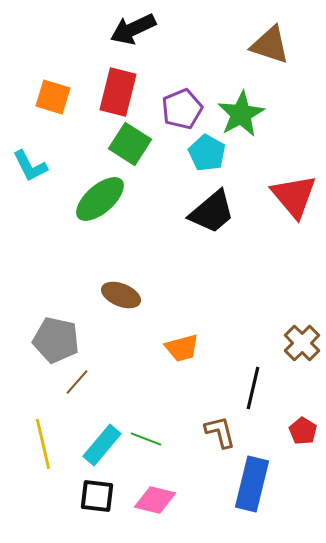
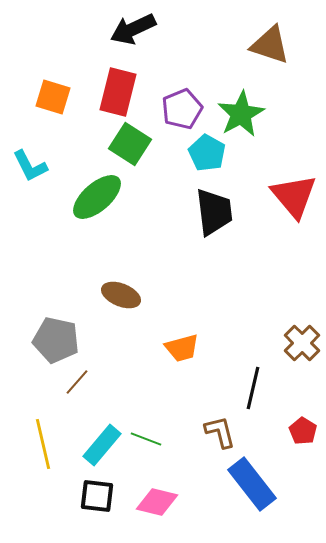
green ellipse: moved 3 px left, 2 px up
black trapezoid: moved 2 px right; rotated 57 degrees counterclockwise
blue rectangle: rotated 52 degrees counterclockwise
pink diamond: moved 2 px right, 2 px down
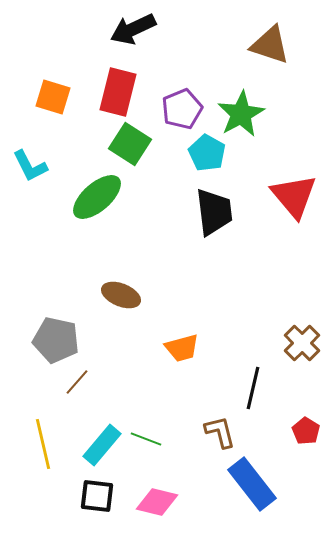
red pentagon: moved 3 px right
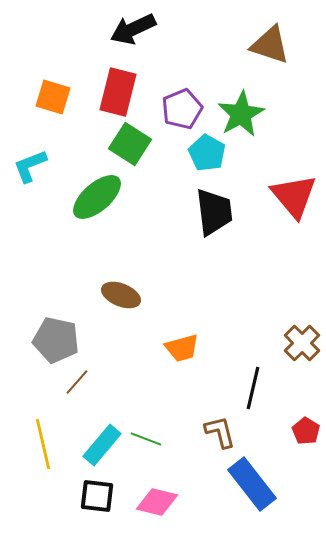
cyan L-shape: rotated 96 degrees clockwise
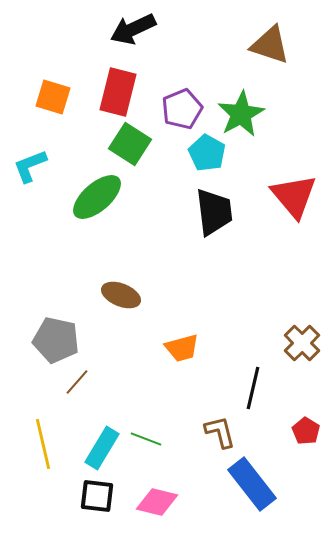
cyan rectangle: moved 3 px down; rotated 9 degrees counterclockwise
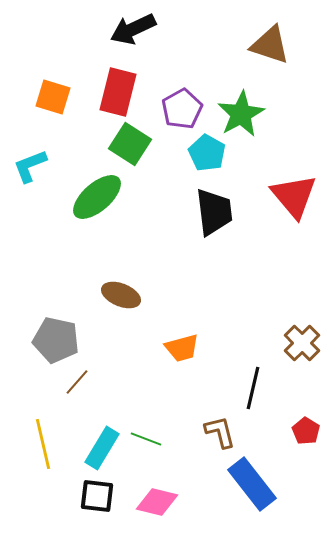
purple pentagon: rotated 6 degrees counterclockwise
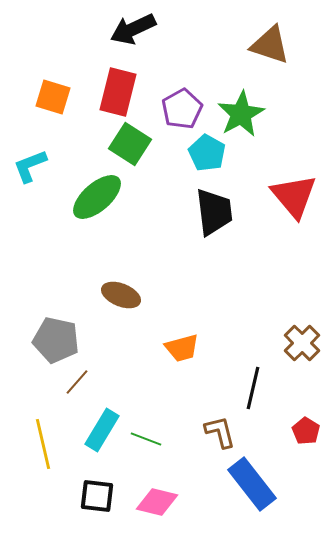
cyan rectangle: moved 18 px up
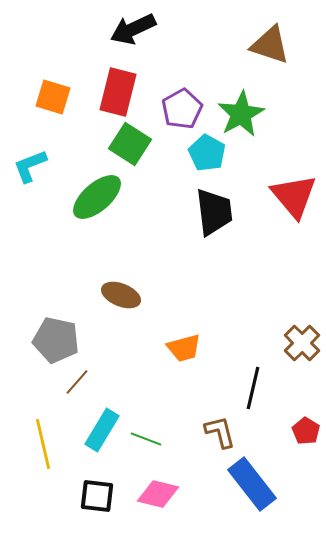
orange trapezoid: moved 2 px right
pink diamond: moved 1 px right, 8 px up
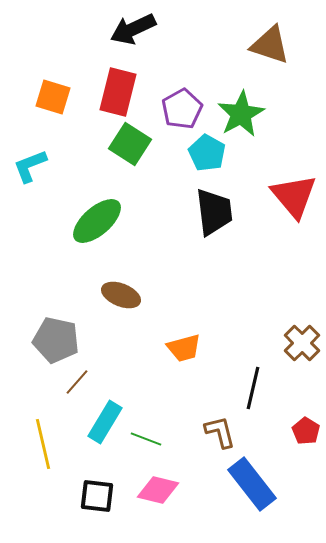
green ellipse: moved 24 px down
cyan rectangle: moved 3 px right, 8 px up
pink diamond: moved 4 px up
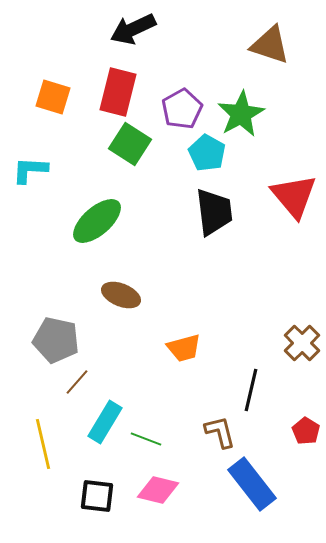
cyan L-shape: moved 4 px down; rotated 24 degrees clockwise
black line: moved 2 px left, 2 px down
